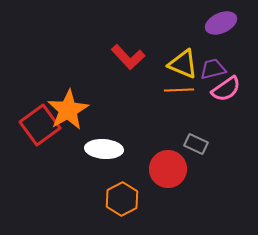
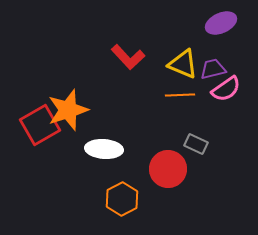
orange line: moved 1 px right, 5 px down
orange star: rotated 12 degrees clockwise
red square: rotated 6 degrees clockwise
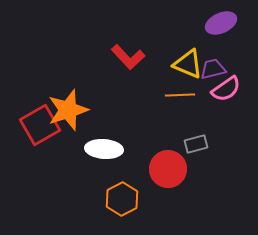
yellow triangle: moved 5 px right
gray rectangle: rotated 40 degrees counterclockwise
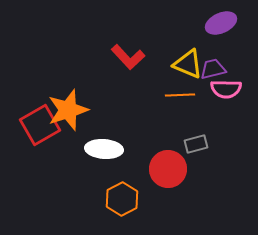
pink semicircle: rotated 36 degrees clockwise
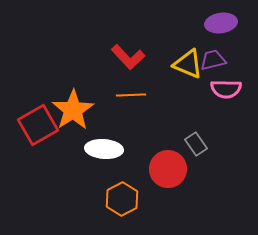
purple ellipse: rotated 16 degrees clockwise
purple trapezoid: moved 9 px up
orange line: moved 49 px left
orange star: moved 5 px right; rotated 15 degrees counterclockwise
red square: moved 2 px left
gray rectangle: rotated 70 degrees clockwise
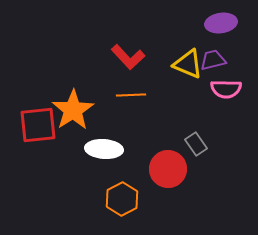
red square: rotated 24 degrees clockwise
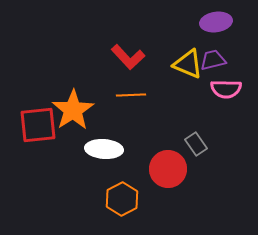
purple ellipse: moved 5 px left, 1 px up
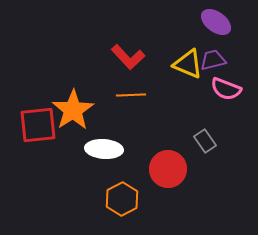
purple ellipse: rotated 44 degrees clockwise
pink semicircle: rotated 20 degrees clockwise
gray rectangle: moved 9 px right, 3 px up
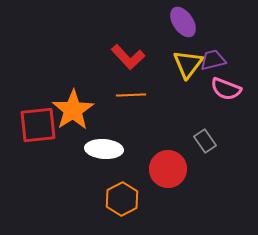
purple ellipse: moved 33 px left; rotated 20 degrees clockwise
yellow triangle: rotated 44 degrees clockwise
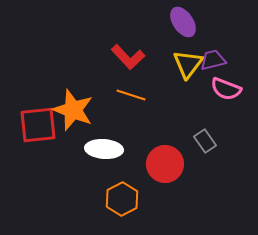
orange line: rotated 20 degrees clockwise
orange star: rotated 18 degrees counterclockwise
red circle: moved 3 px left, 5 px up
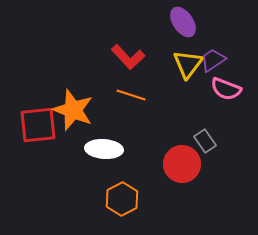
purple trapezoid: rotated 20 degrees counterclockwise
red circle: moved 17 px right
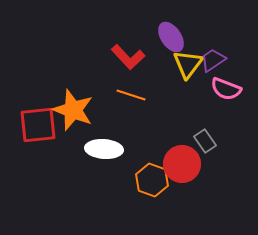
purple ellipse: moved 12 px left, 15 px down
orange hexagon: moved 30 px right, 19 px up; rotated 12 degrees counterclockwise
